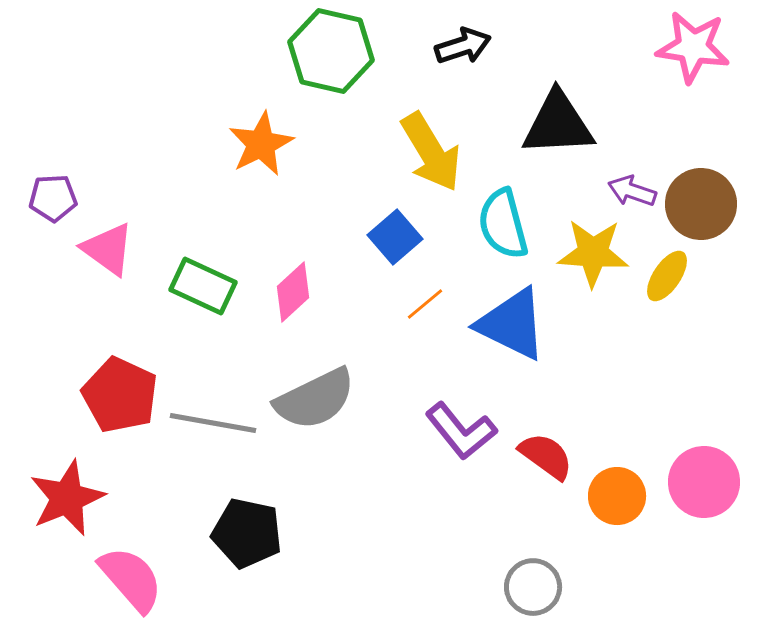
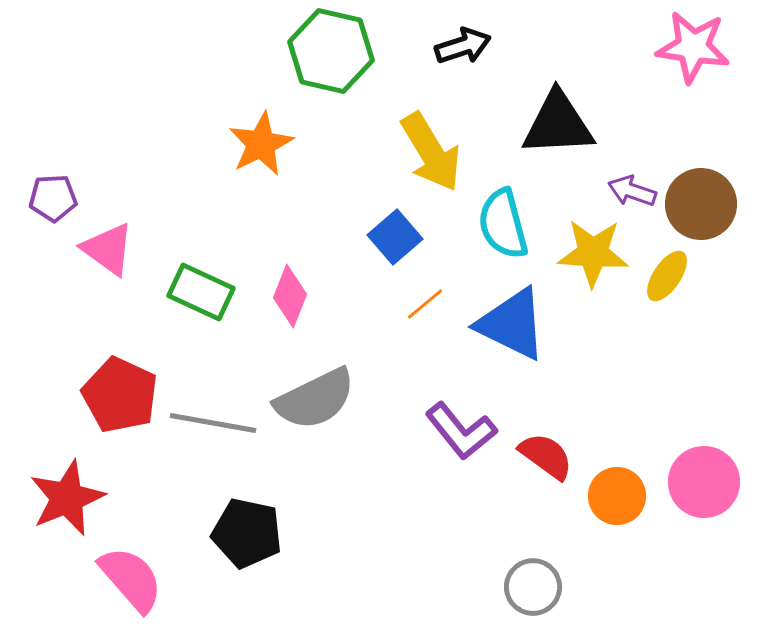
green rectangle: moved 2 px left, 6 px down
pink diamond: moved 3 px left, 4 px down; rotated 26 degrees counterclockwise
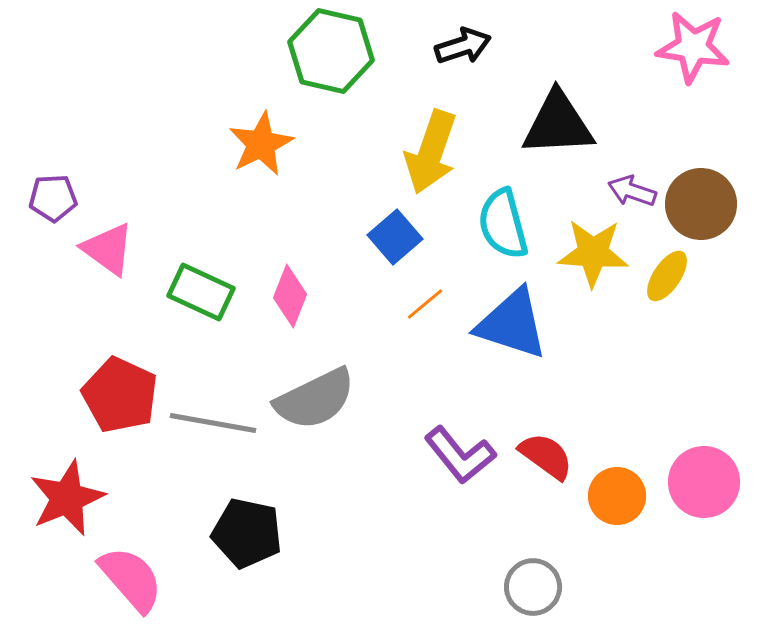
yellow arrow: rotated 50 degrees clockwise
blue triangle: rotated 8 degrees counterclockwise
purple L-shape: moved 1 px left, 24 px down
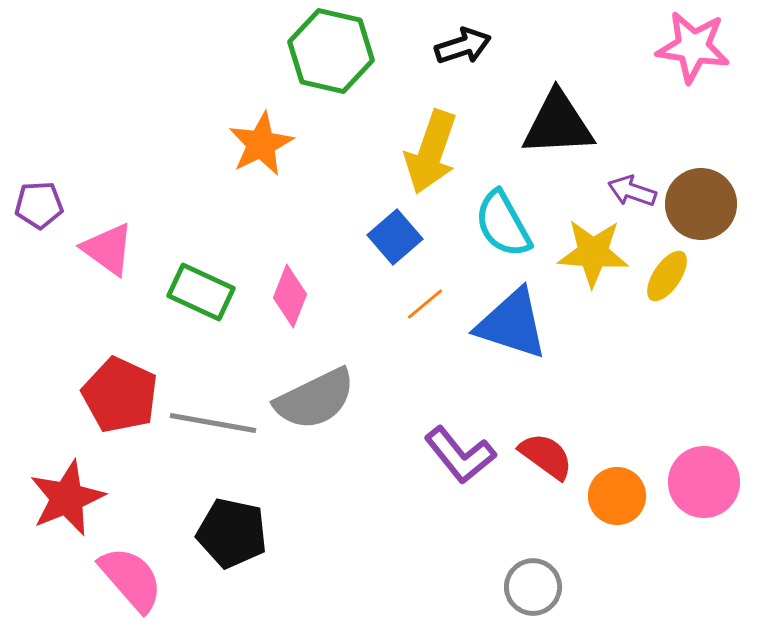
purple pentagon: moved 14 px left, 7 px down
cyan semicircle: rotated 14 degrees counterclockwise
black pentagon: moved 15 px left
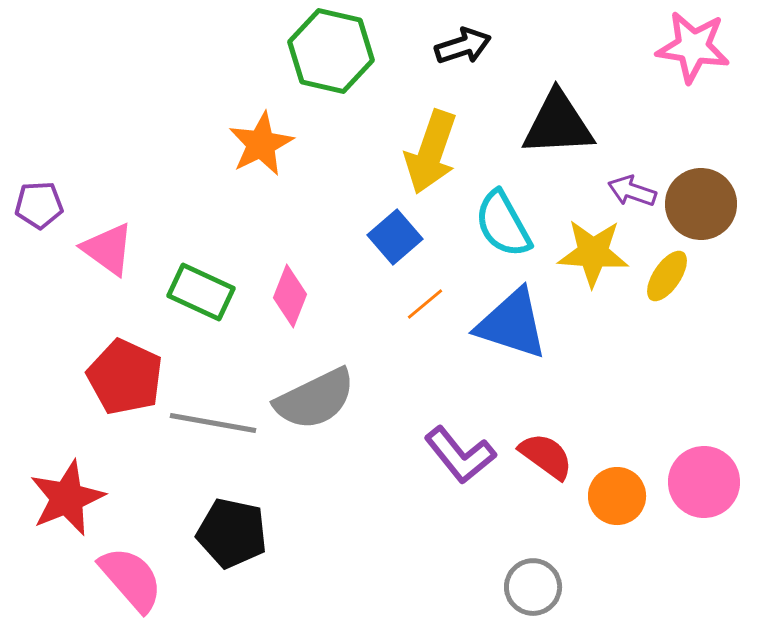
red pentagon: moved 5 px right, 18 px up
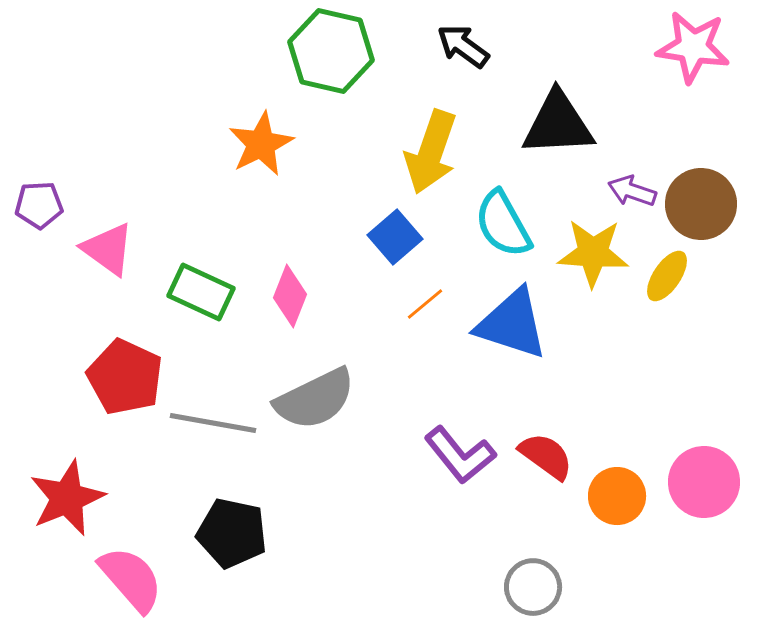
black arrow: rotated 126 degrees counterclockwise
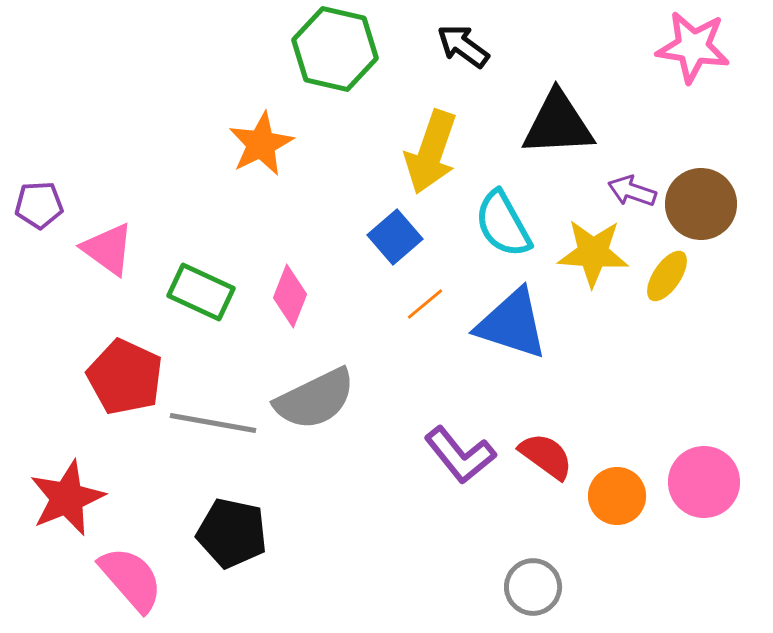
green hexagon: moved 4 px right, 2 px up
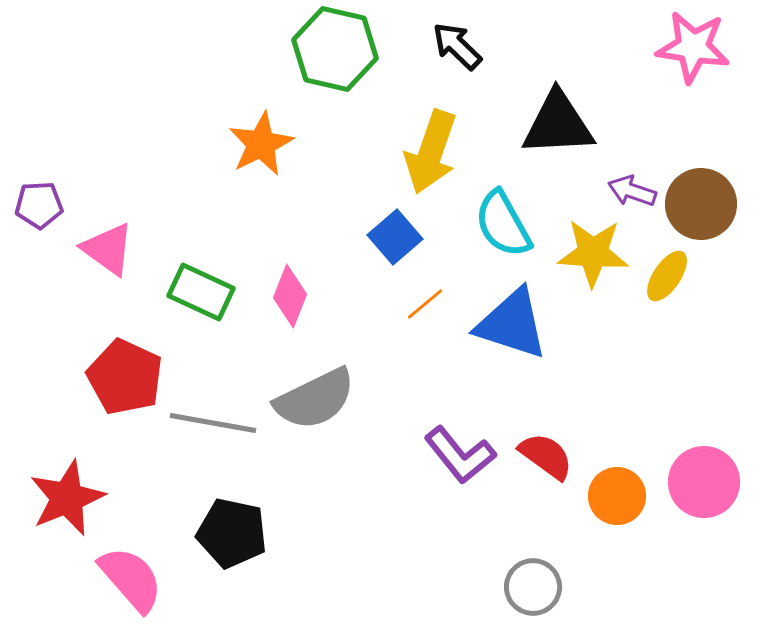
black arrow: moved 6 px left; rotated 8 degrees clockwise
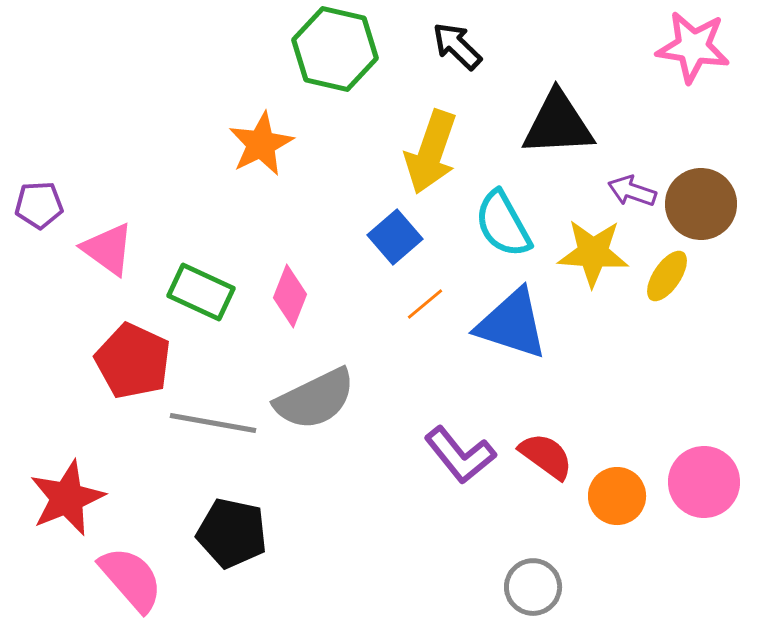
red pentagon: moved 8 px right, 16 px up
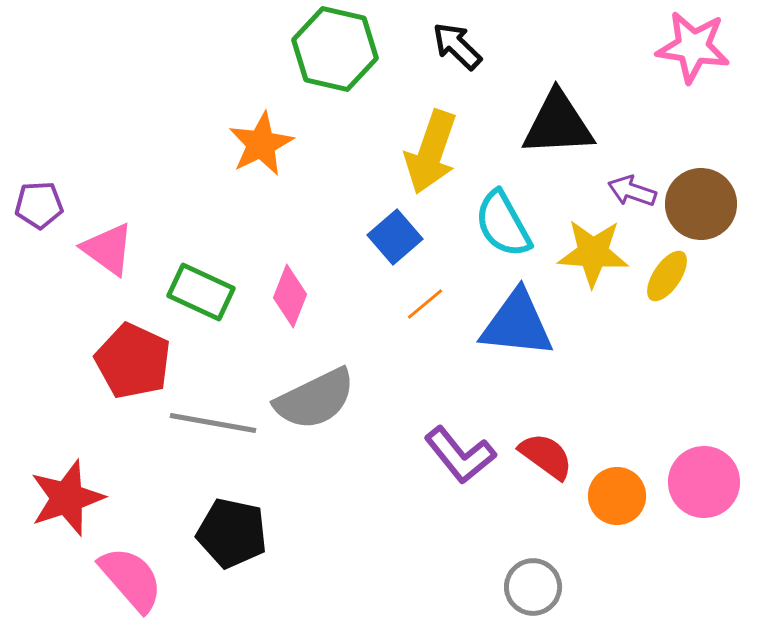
blue triangle: moved 5 px right; rotated 12 degrees counterclockwise
red star: rotated 4 degrees clockwise
